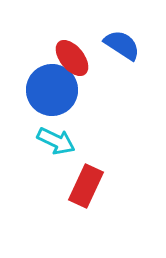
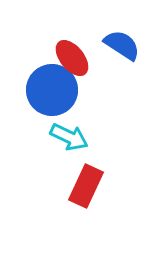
cyan arrow: moved 13 px right, 4 px up
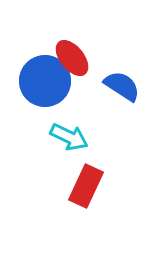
blue semicircle: moved 41 px down
blue circle: moved 7 px left, 9 px up
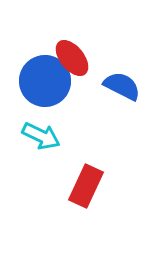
blue semicircle: rotated 6 degrees counterclockwise
cyan arrow: moved 28 px left, 1 px up
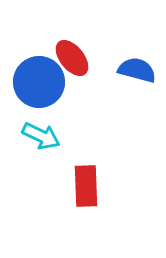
blue circle: moved 6 px left, 1 px down
blue semicircle: moved 15 px right, 16 px up; rotated 12 degrees counterclockwise
red rectangle: rotated 27 degrees counterclockwise
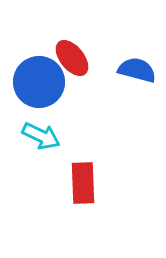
red rectangle: moved 3 px left, 3 px up
